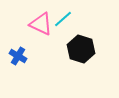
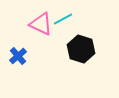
cyan line: rotated 12 degrees clockwise
blue cross: rotated 18 degrees clockwise
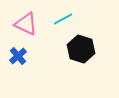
pink triangle: moved 15 px left
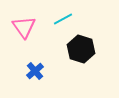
pink triangle: moved 2 px left, 3 px down; rotated 30 degrees clockwise
blue cross: moved 17 px right, 15 px down
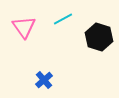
black hexagon: moved 18 px right, 12 px up
blue cross: moved 9 px right, 9 px down
